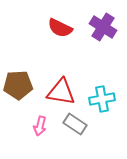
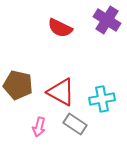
purple cross: moved 4 px right, 7 px up
brown pentagon: rotated 16 degrees clockwise
red triangle: rotated 20 degrees clockwise
pink arrow: moved 1 px left, 1 px down
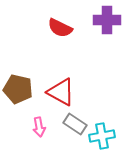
purple cross: rotated 32 degrees counterclockwise
brown pentagon: moved 4 px down
cyan cross: moved 37 px down
pink arrow: rotated 24 degrees counterclockwise
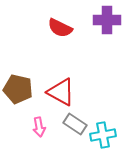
cyan cross: moved 1 px right, 1 px up
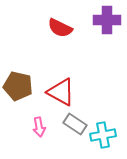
brown pentagon: moved 3 px up
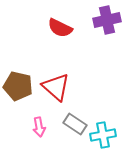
purple cross: rotated 12 degrees counterclockwise
red triangle: moved 5 px left, 5 px up; rotated 12 degrees clockwise
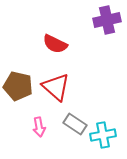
red semicircle: moved 5 px left, 16 px down
